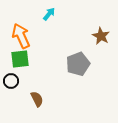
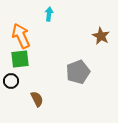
cyan arrow: rotated 32 degrees counterclockwise
gray pentagon: moved 8 px down
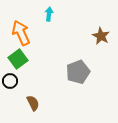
orange arrow: moved 3 px up
green square: moved 2 px left; rotated 30 degrees counterclockwise
black circle: moved 1 px left
brown semicircle: moved 4 px left, 4 px down
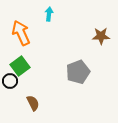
brown star: rotated 30 degrees counterclockwise
green square: moved 2 px right, 7 px down
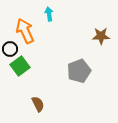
cyan arrow: rotated 16 degrees counterclockwise
orange arrow: moved 4 px right, 2 px up
gray pentagon: moved 1 px right, 1 px up
black circle: moved 32 px up
brown semicircle: moved 5 px right, 1 px down
